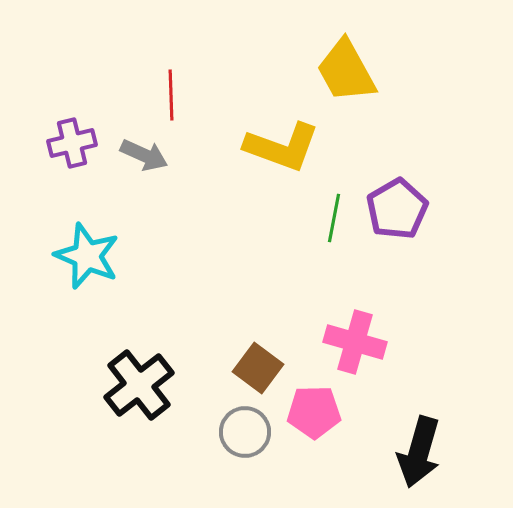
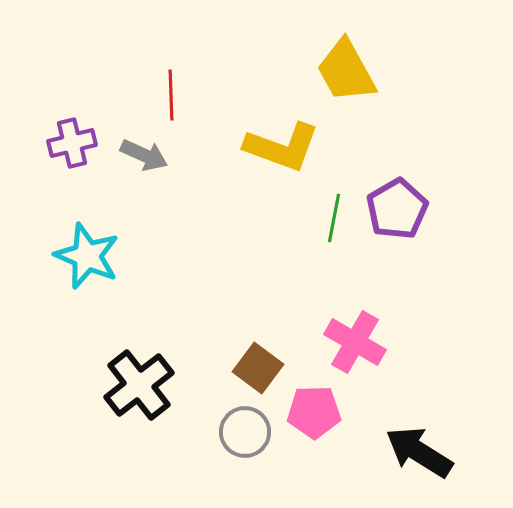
pink cross: rotated 14 degrees clockwise
black arrow: rotated 106 degrees clockwise
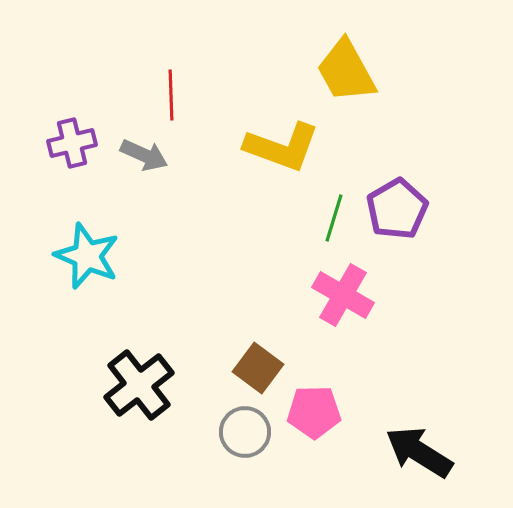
green line: rotated 6 degrees clockwise
pink cross: moved 12 px left, 47 px up
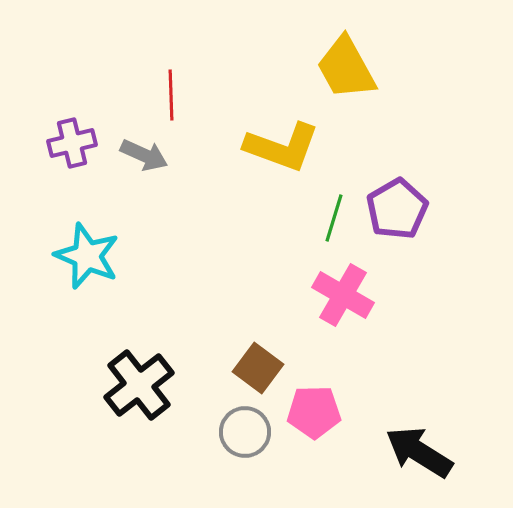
yellow trapezoid: moved 3 px up
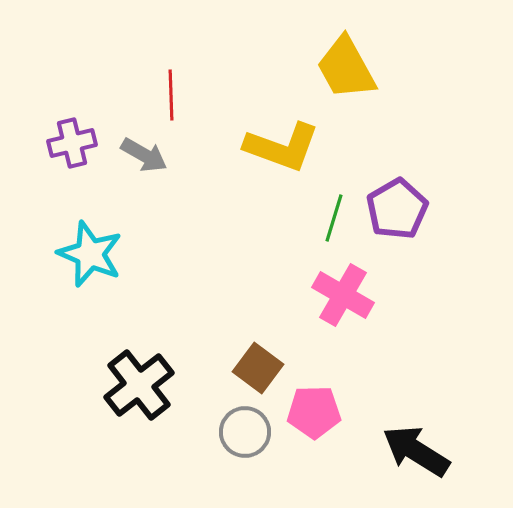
gray arrow: rotated 6 degrees clockwise
cyan star: moved 3 px right, 2 px up
black arrow: moved 3 px left, 1 px up
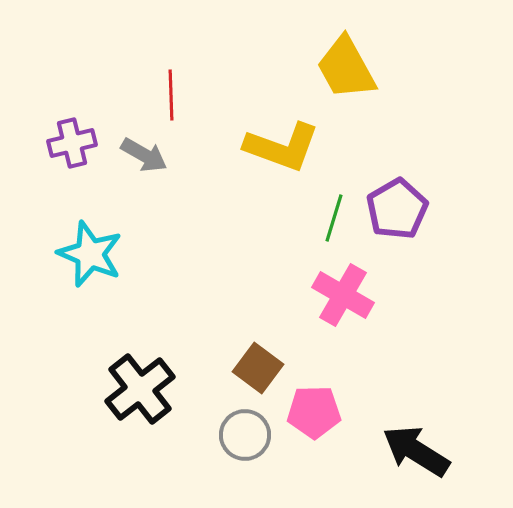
black cross: moved 1 px right, 4 px down
gray circle: moved 3 px down
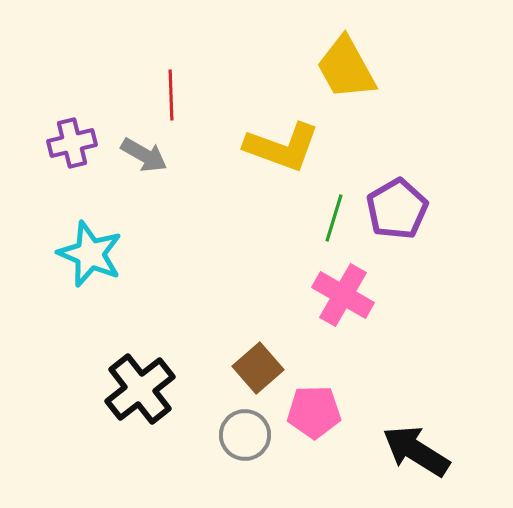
brown square: rotated 12 degrees clockwise
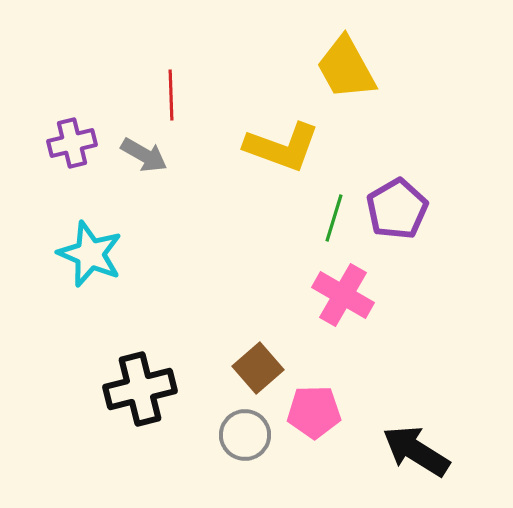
black cross: rotated 24 degrees clockwise
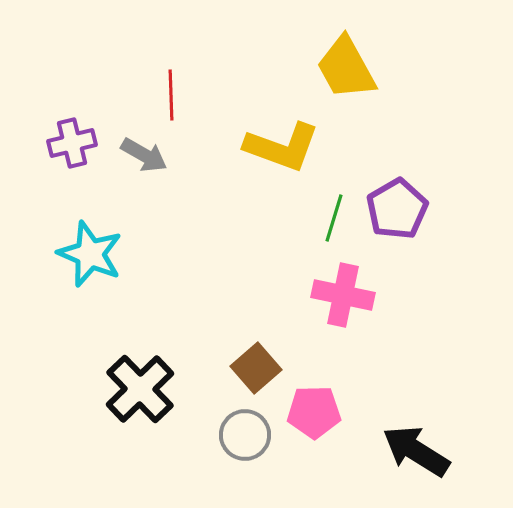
pink cross: rotated 18 degrees counterclockwise
brown square: moved 2 px left
black cross: rotated 30 degrees counterclockwise
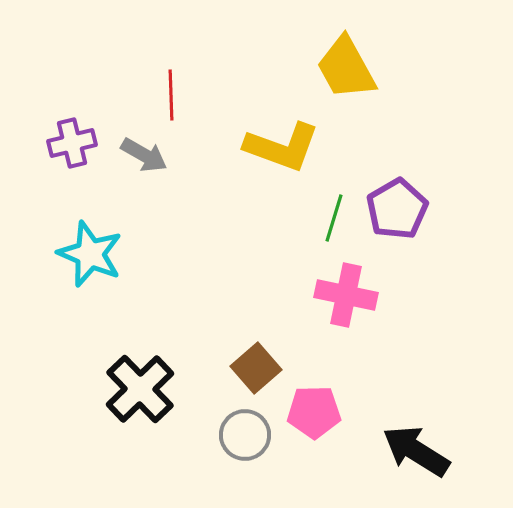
pink cross: moved 3 px right
